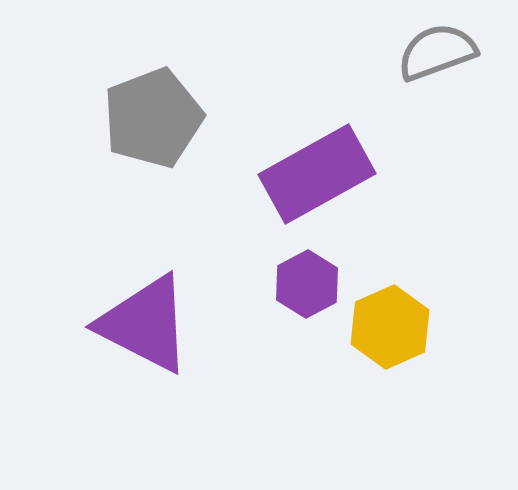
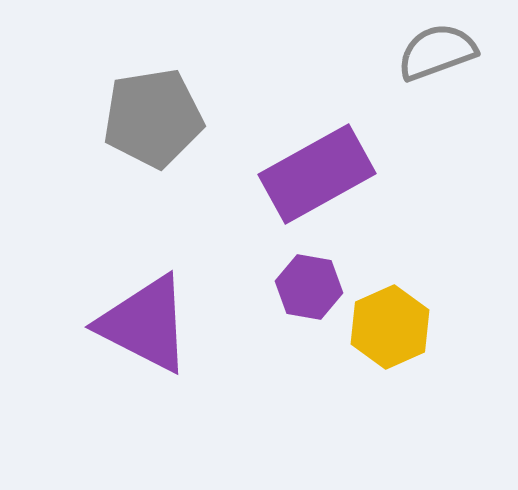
gray pentagon: rotated 12 degrees clockwise
purple hexagon: moved 2 px right, 3 px down; rotated 22 degrees counterclockwise
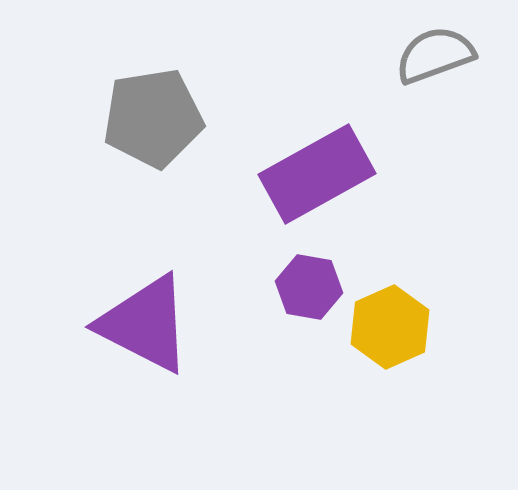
gray semicircle: moved 2 px left, 3 px down
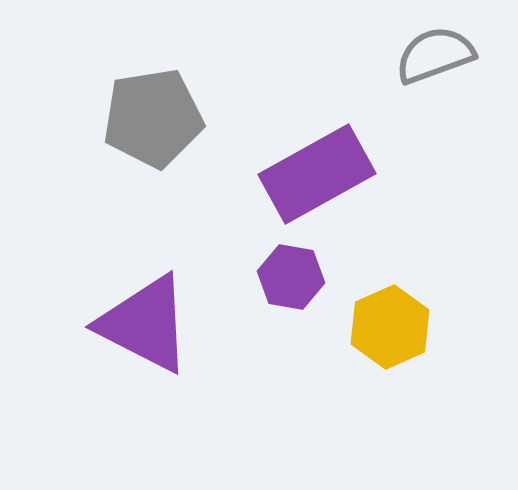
purple hexagon: moved 18 px left, 10 px up
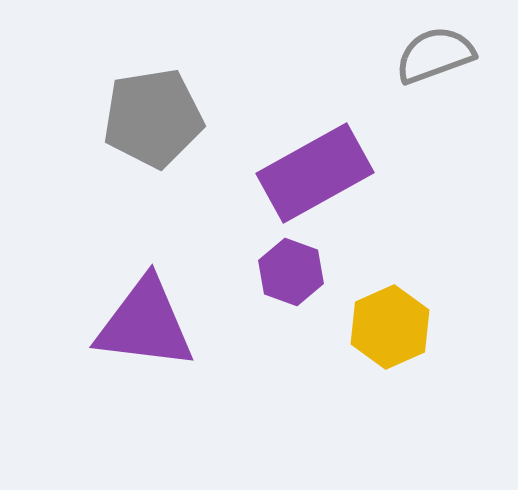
purple rectangle: moved 2 px left, 1 px up
purple hexagon: moved 5 px up; rotated 10 degrees clockwise
purple triangle: rotated 20 degrees counterclockwise
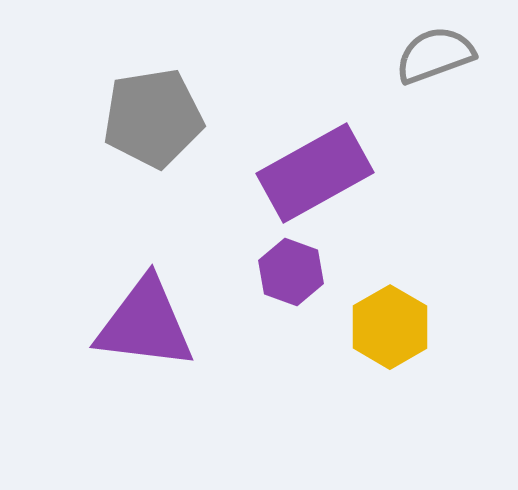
yellow hexagon: rotated 6 degrees counterclockwise
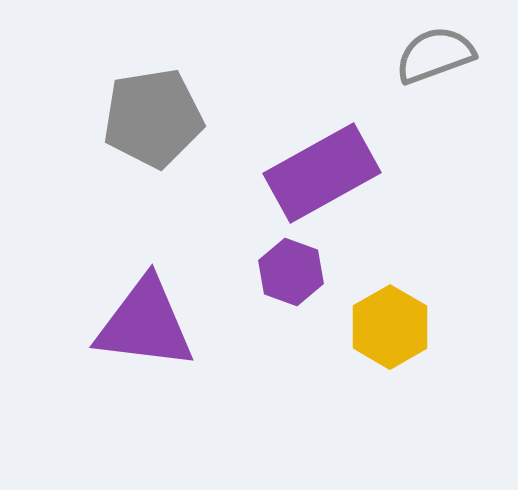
purple rectangle: moved 7 px right
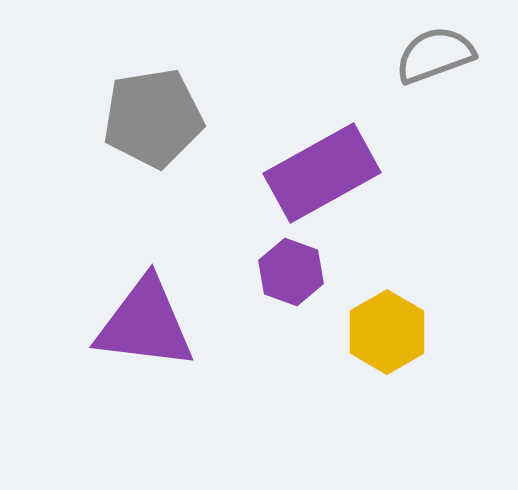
yellow hexagon: moved 3 px left, 5 px down
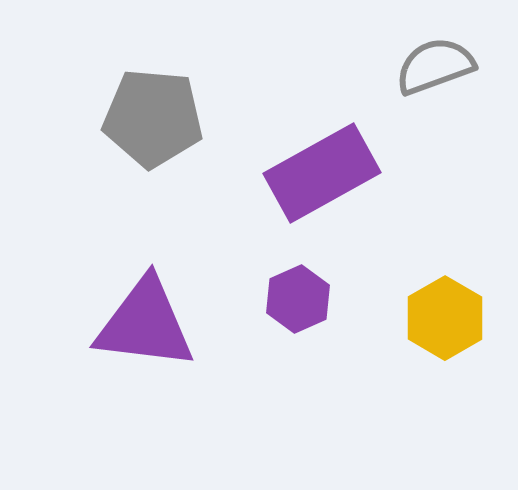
gray semicircle: moved 11 px down
gray pentagon: rotated 14 degrees clockwise
purple hexagon: moved 7 px right, 27 px down; rotated 16 degrees clockwise
yellow hexagon: moved 58 px right, 14 px up
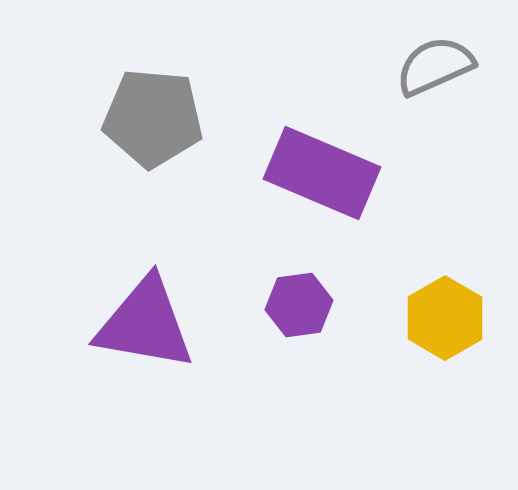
gray semicircle: rotated 4 degrees counterclockwise
purple rectangle: rotated 52 degrees clockwise
purple hexagon: moved 1 px right, 6 px down; rotated 16 degrees clockwise
purple triangle: rotated 3 degrees clockwise
